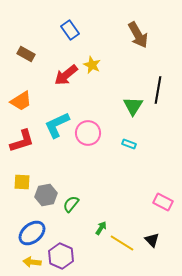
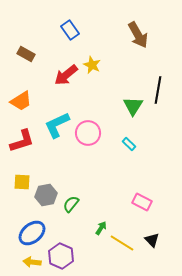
cyan rectangle: rotated 24 degrees clockwise
pink rectangle: moved 21 px left
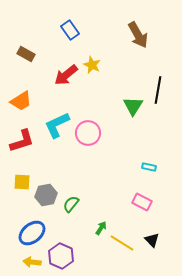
cyan rectangle: moved 20 px right, 23 px down; rotated 32 degrees counterclockwise
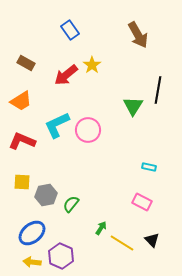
brown rectangle: moved 9 px down
yellow star: rotated 12 degrees clockwise
pink circle: moved 3 px up
red L-shape: rotated 140 degrees counterclockwise
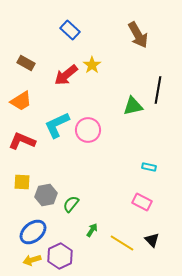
blue rectangle: rotated 12 degrees counterclockwise
green triangle: rotated 45 degrees clockwise
green arrow: moved 9 px left, 2 px down
blue ellipse: moved 1 px right, 1 px up
purple hexagon: moved 1 px left; rotated 10 degrees clockwise
yellow arrow: moved 2 px up; rotated 24 degrees counterclockwise
